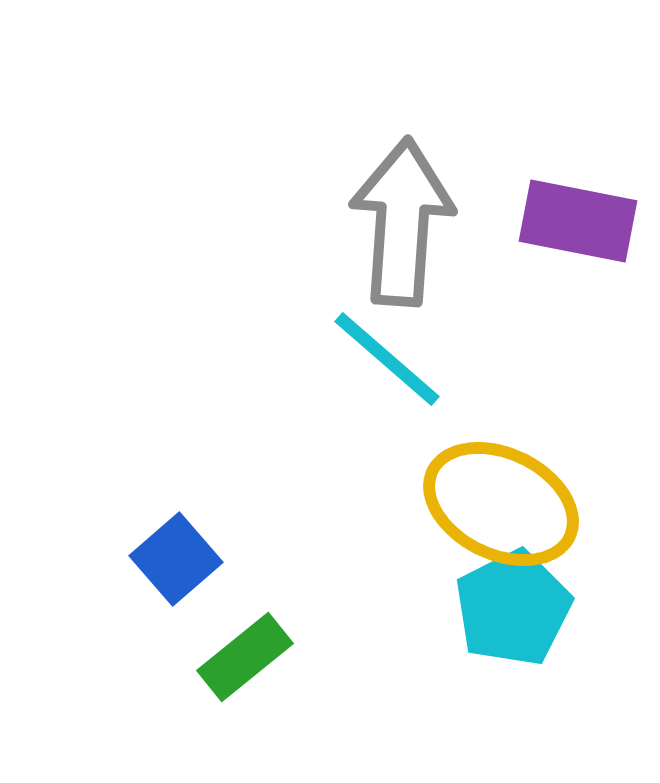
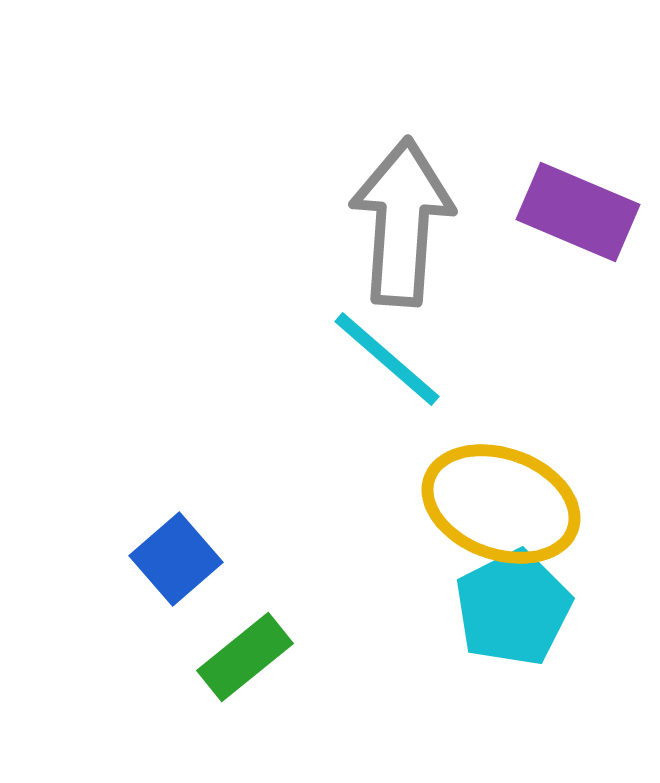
purple rectangle: moved 9 px up; rotated 12 degrees clockwise
yellow ellipse: rotated 6 degrees counterclockwise
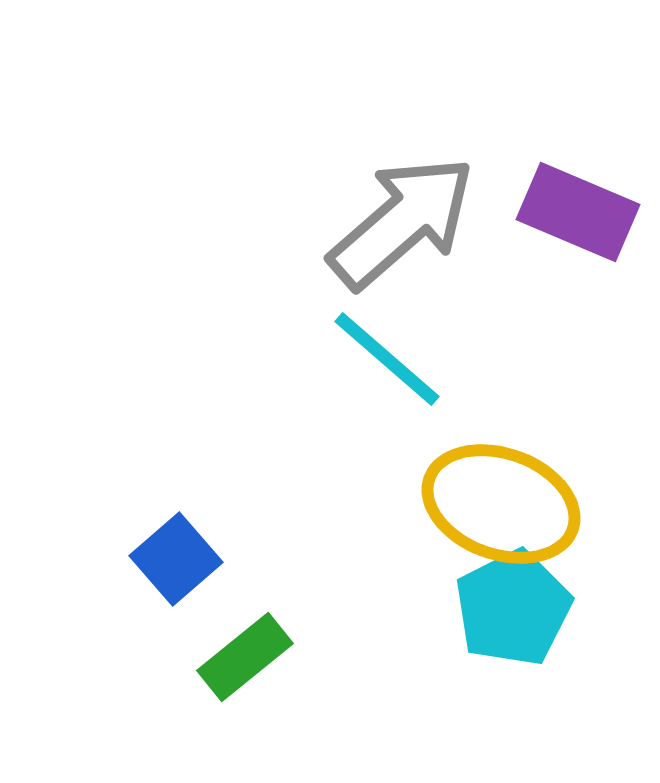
gray arrow: rotated 45 degrees clockwise
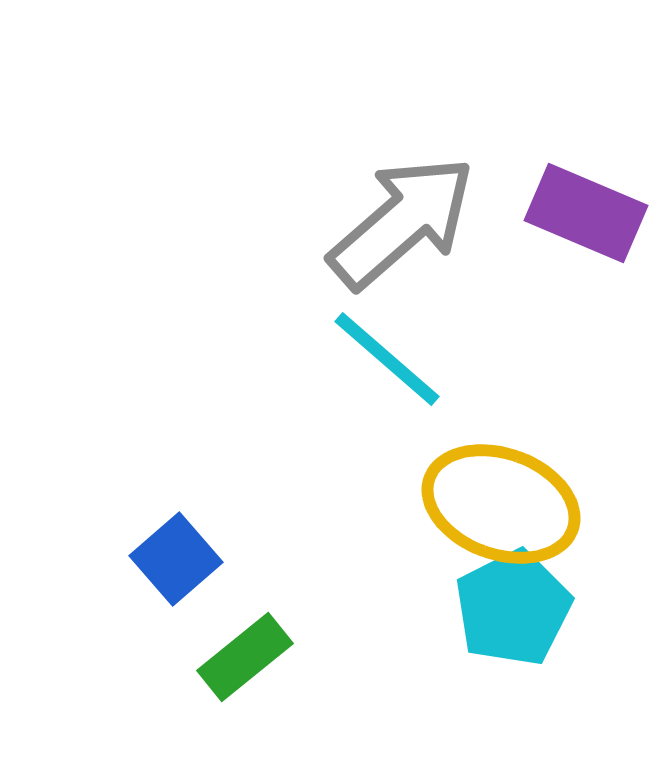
purple rectangle: moved 8 px right, 1 px down
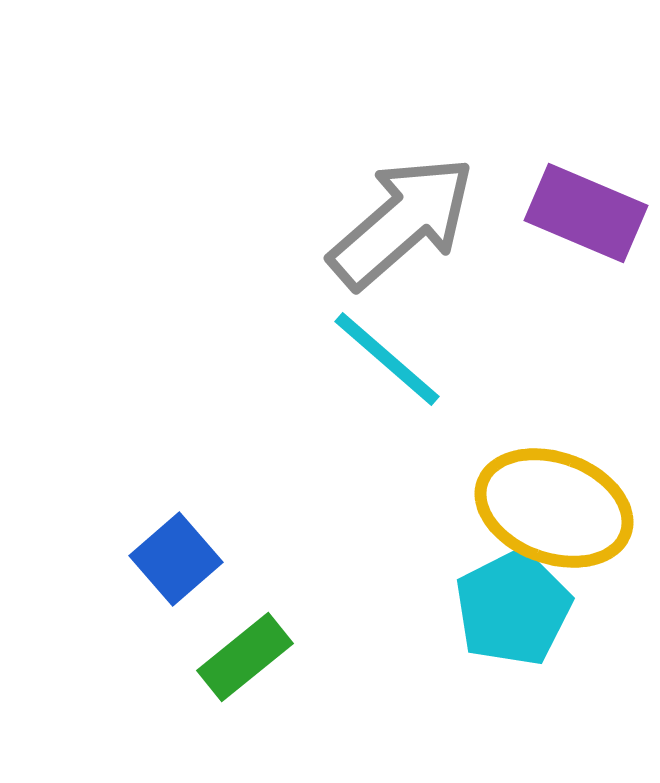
yellow ellipse: moved 53 px right, 4 px down
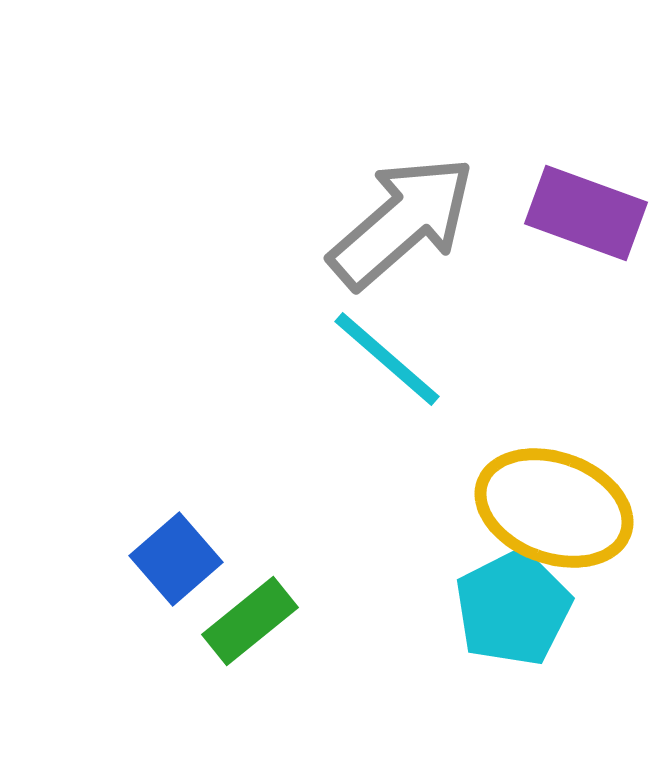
purple rectangle: rotated 3 degrees counterclockwise
green rectangle: moved 5 px right, 36 px up
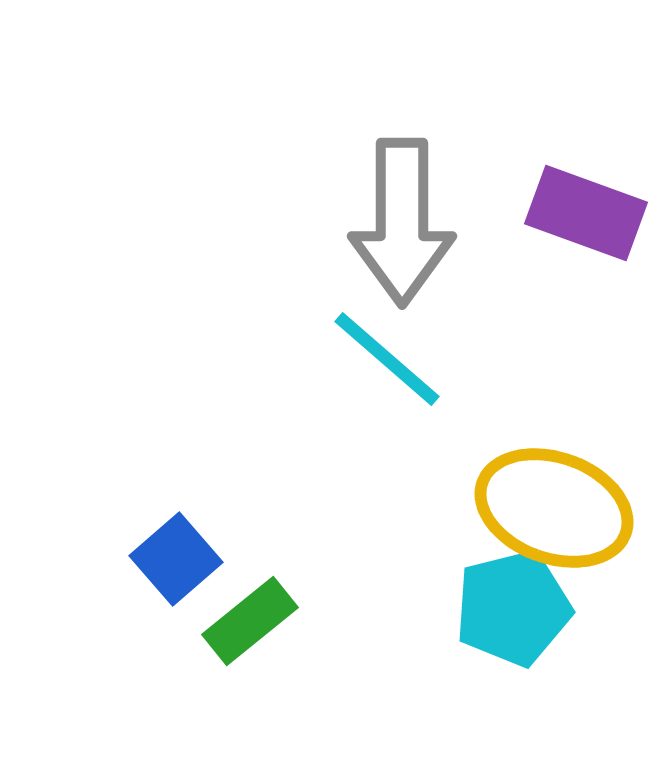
gray arrow: rotated 131 degrees clockwise
cyan pentagon: rotated 13 degrees clockwise
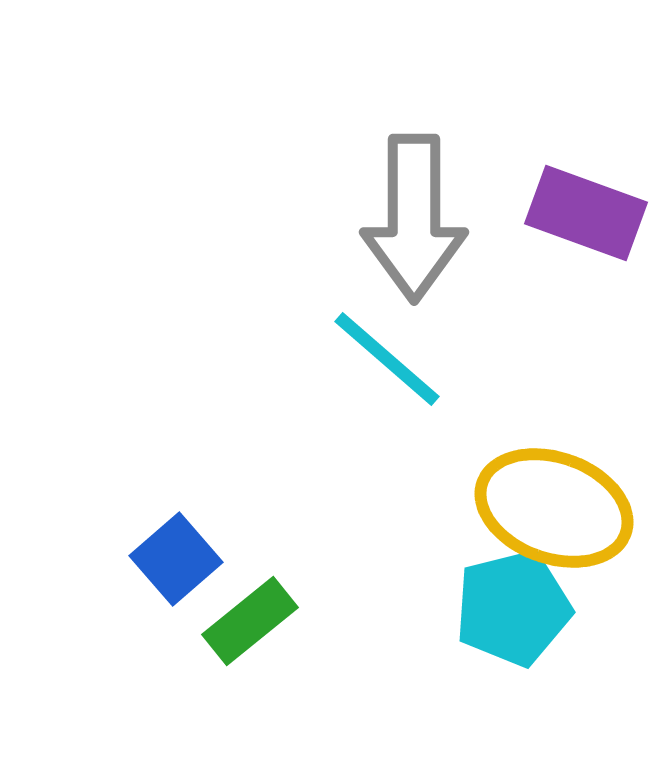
gray arrow: moved 12 px right, 4 px up
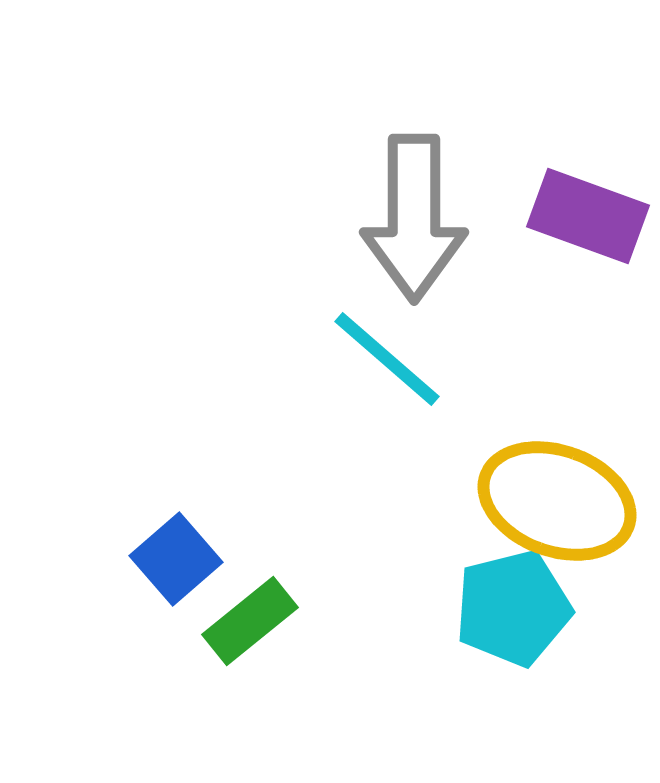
purple rectangle: moved 2 px right, 3 px down
yellow ellipse: moved 3 px right, 7 px up
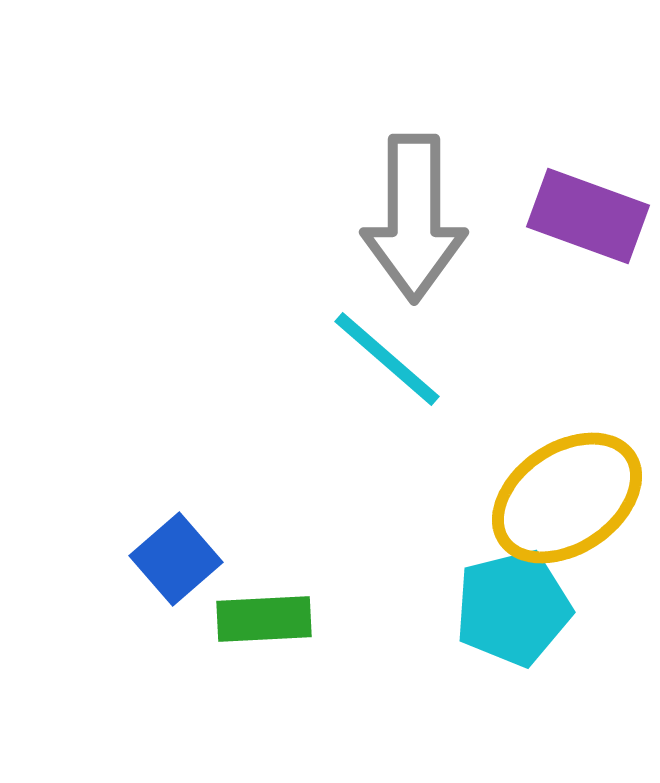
yellow ellipse: moved 10 px right, 3 px up; rotated 54 degrees counterclockwise
green rectangle: moved 14 px right, 2 px up; rotated 36 degrees clockwise
